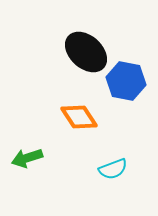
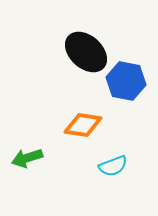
orange diamond: moved 4 px right, 8 px down; rotated 48 degrees counterclockwise
cyan semicircle: moved 3 px up
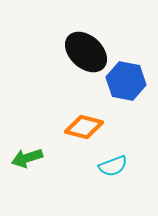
orange diamond: moved 1 px right, 2 px down; rotated 6 degrees clockwise
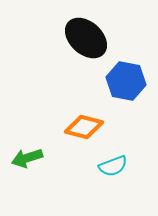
black ellipse: moved 14 px up
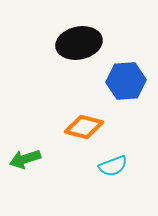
black ellipse: moved 7 px left, 5 px down; rotated 54 degrees counterclockwise
blue hexagon: rotated 15 degrees counterclockwise
green arrow: moved 2 px left, 1 px down
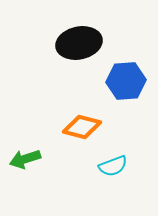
orange diamond: moved 2 px left
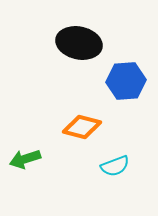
black ellipse: rotated 24 degrees clockwise
cyan semicircle: moved 2 px right
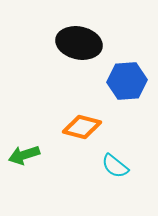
blue hexagon: moved 1 px right
green arrow: moved 1 px left, 4 px up
cyan semicircle: rotated 60 degrees clockwise
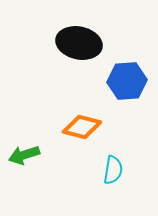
cyan semicircle: moved 2 px left, 4 px down; rotated 120 degrees counterclockwise
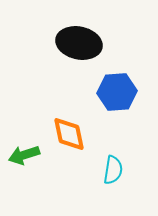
blue hexagon: moved 10 px left, 11 px down
orange diamond: moved 13 px left, 7 px down; rotated 63 degrees clockwise
